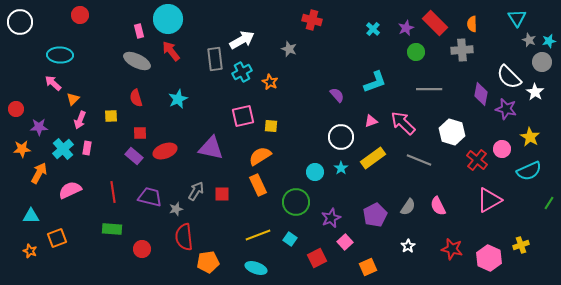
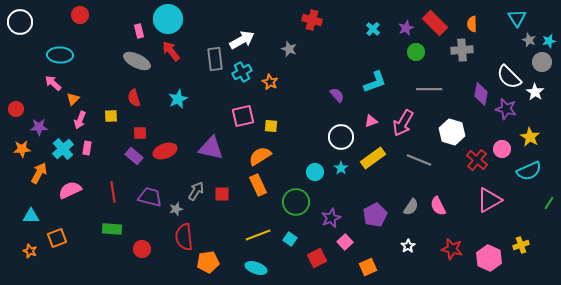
red semicircle at (136, 98): moved 2 px left
pink arrow at (403, 123): rotated 104 degrees counterclockwise
gray semicircle at (408, 207): moved 3 px right
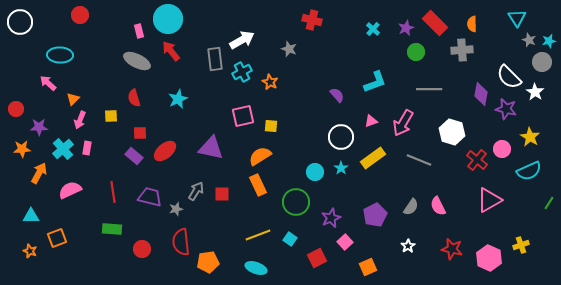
pink arrow at (53, 83): moved 5 px left
red ellipse at (165, 151): rotated 20 degrees counterclockwise
red semicircle at (184, 237): moved 3 px left, 5 px down
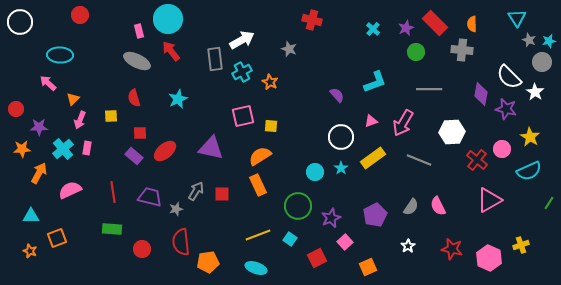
gray cross at (462, 50): rotated 10 degrees clockwise
white hexagon at (452, 132): rotated 20 degrees counterclockwise
green circle at (296, 202): moved 2 px right, 4 px down
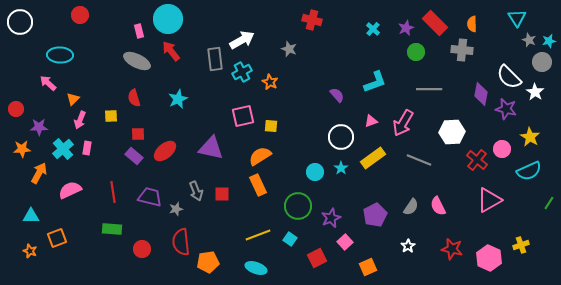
red square at (140, 133): moved 2 px left, 1 px down
gray arrow at (196, 191): rotated 126 degrees clockwise
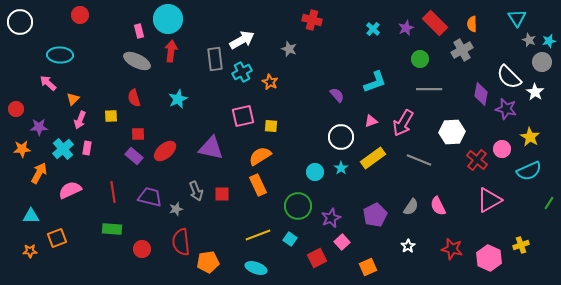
gray cross at (462, 50): rotated 35 degrees counterclockwise
red arrow at (171, 51): rotated 45 degrees clockwise
green circle at (416, 52): moved 4 px right, 7 px down
pink square at (345, 242): moved 3 px left
orange star at (30, 251): rotated 24 degrees counterclockwise
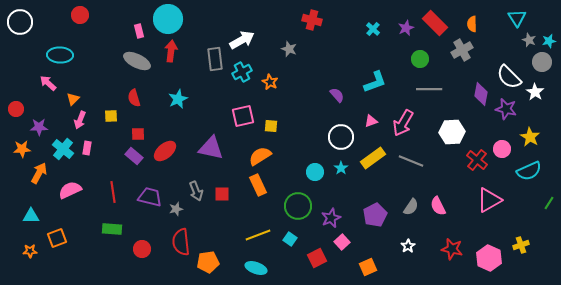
cyan cross at (63, 149): rotated 10 degrees counterclockwise
gray line at (419, 160): moved 8 px left, 1 px down
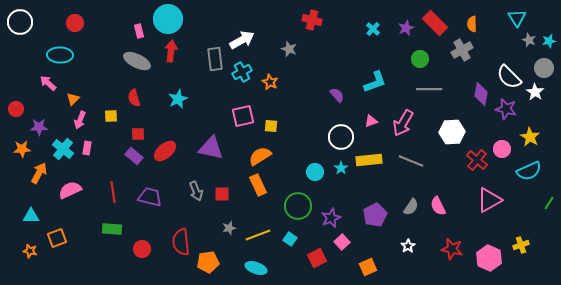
red circle at (80, 15): moved 5 px left, 8 px down
gray circle at (542, 62): moved 2 px right, 6 px down
yellow rectangle at (373, 158): moved 4 px left, 2 px down; rotated 30 degrees clockwise
gray star at (176, 209): moved 53 px right, 19 px down
orange star at (30, 251): rotated 16 degrees clockwise
